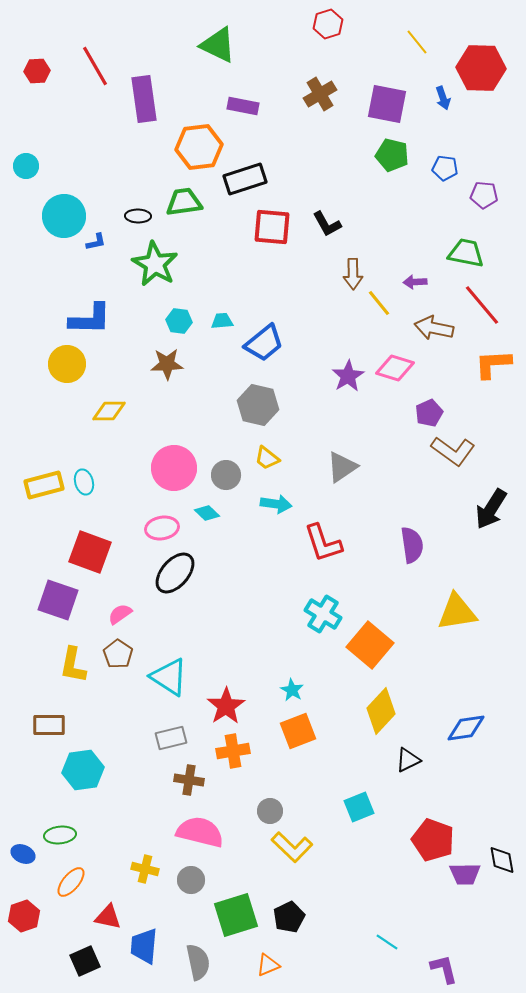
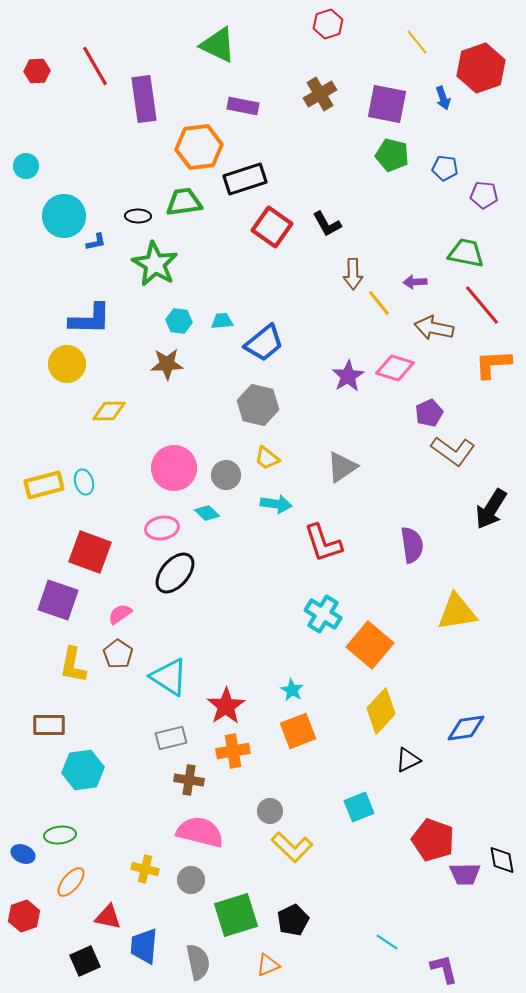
red hexagon at (481, 68): rotated 21 degrees counterclockwise
red square at (272, 227): rotated 30 degrees clockwise
black pentagon at (289, 917): moved 4 px right, 3 px down
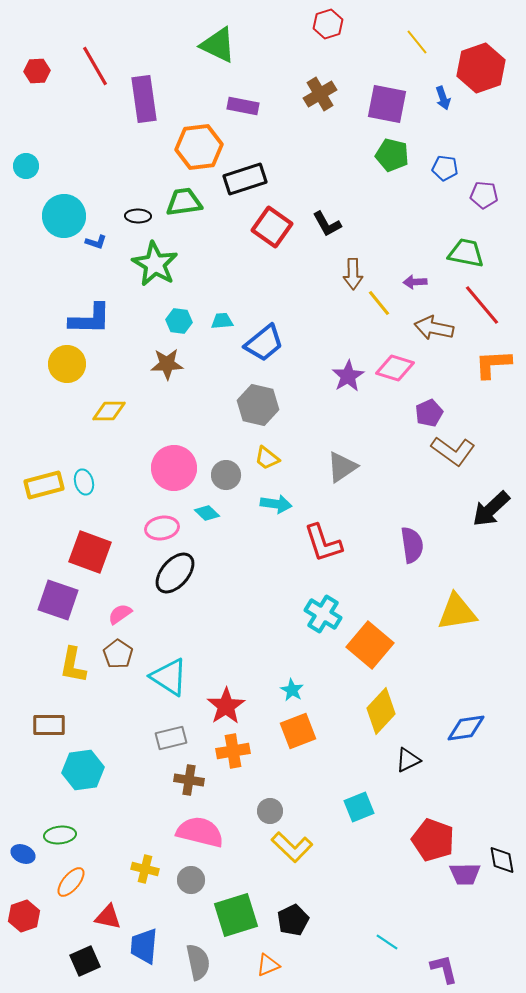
blue L-shape at (96, 242): rotated 30 degrees clockwise
black arrow at (491, 509): rotated 15 degrees clockwise
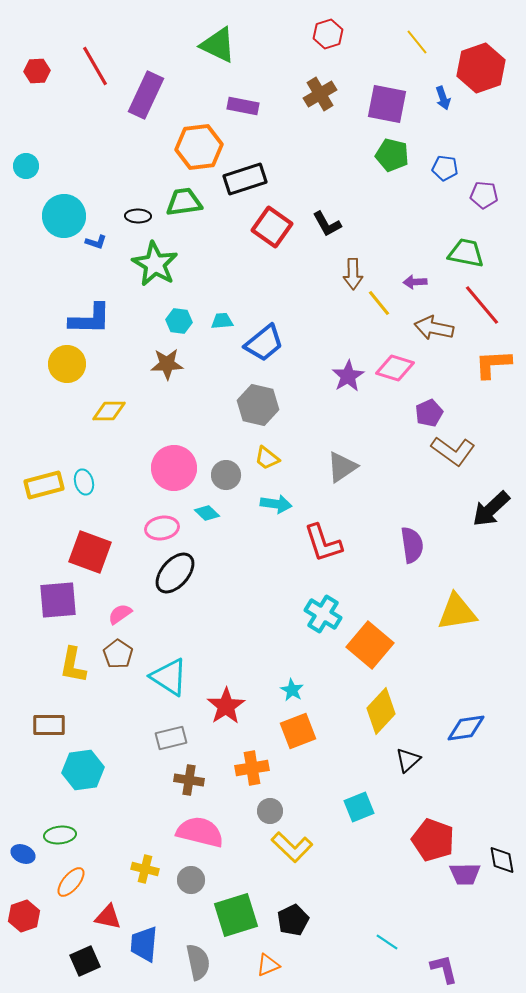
red hexagon at (328, 24): moved 10 px down
purple rectangle at (144, 99): moved 2 px right, 4 px up; rotated 33 degrees clockwise
purple square at (58, 600): rotated 24 degrees counterclockwise
orange cross at (233, 751): moved 19 px right, 17 px down
black triangle at (408, 760): rotated 16 degrees counterclockwise
blue trapezoid at (144, 946): moved 2 px up
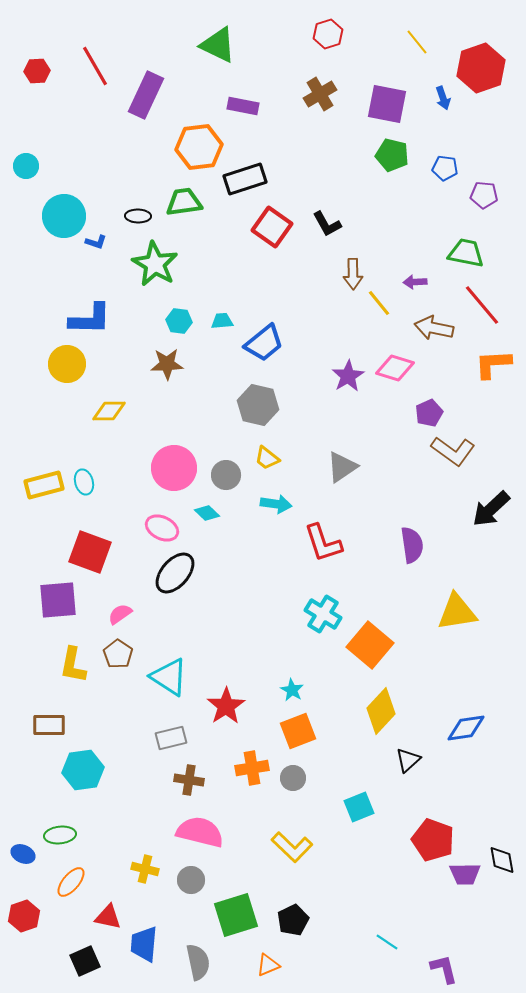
pink ellipse at (162, 528): rotated 36 degrees clockwise
gray circle at (270, 811): moved 23 px right, 33 px up
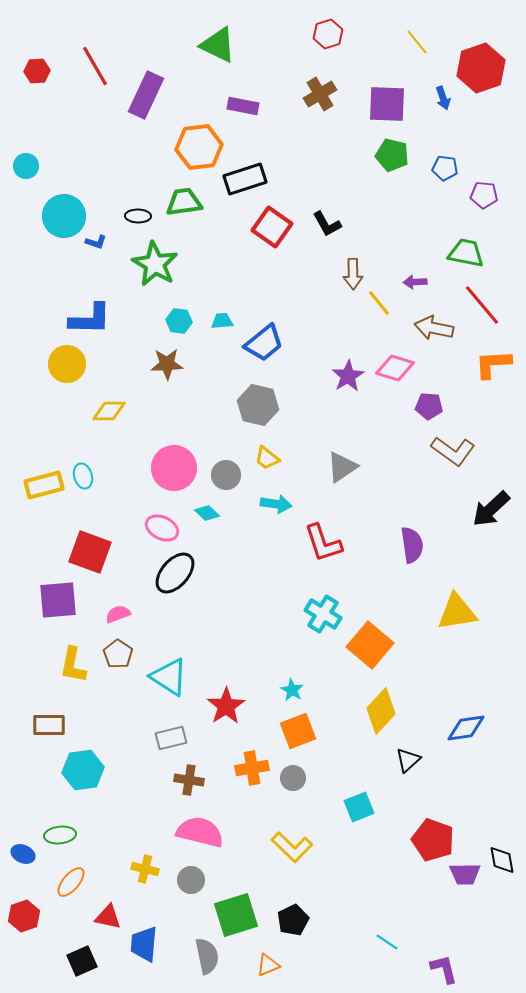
purple square at (387, 104): rotated 9 degrees counterclockwise
purple pentagon at (429, 413): moved 7 px up; rotated 28 degrees clockwise
cyan ellipse at (84, 482): moved 1 px left, 6 px up
pink semicircle at (120, 614): moved 2 px left; rotated 15 degrees clockwise
black square at (85, 961): moved 3 px left
gray semicircle at (198, 962): moved 9 px right, 6 px up
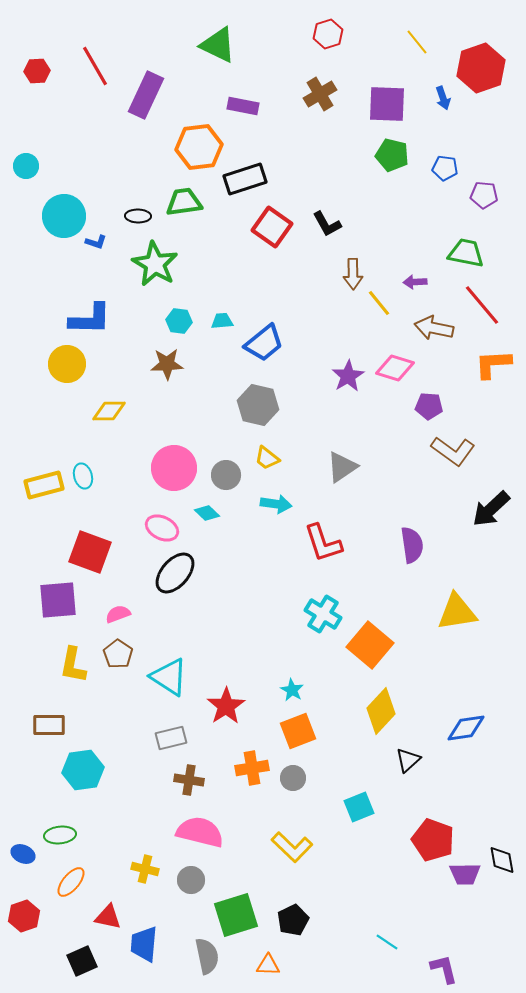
orange triangle at (268, 965): rotated 25 degrees clockwise
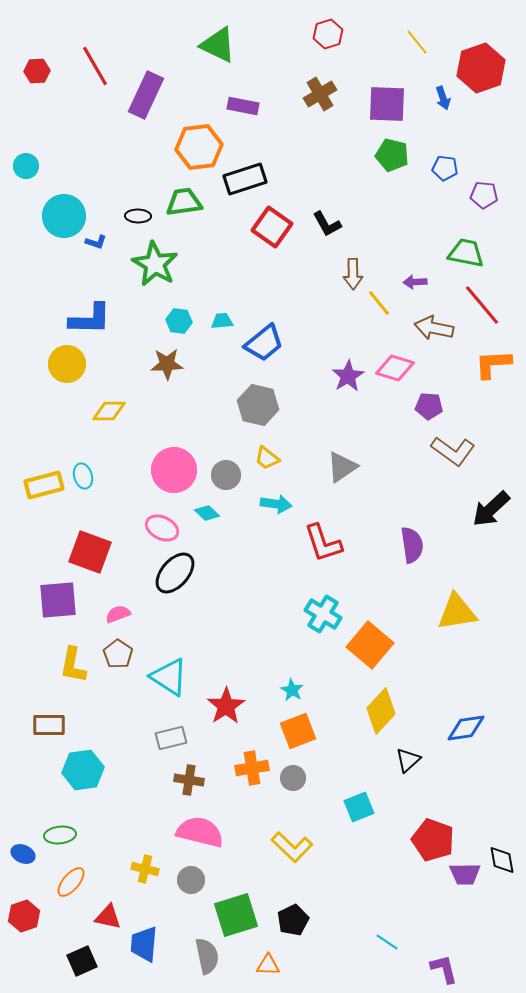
pink circle at (174, 468): moved 2 px down
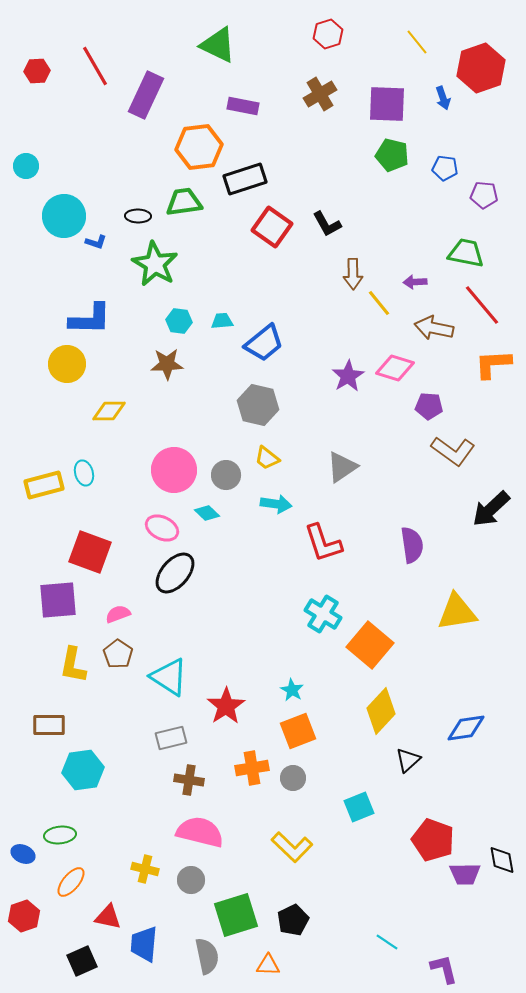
cyan ellipse at (83, 476): moved 1 px right, 3 px up
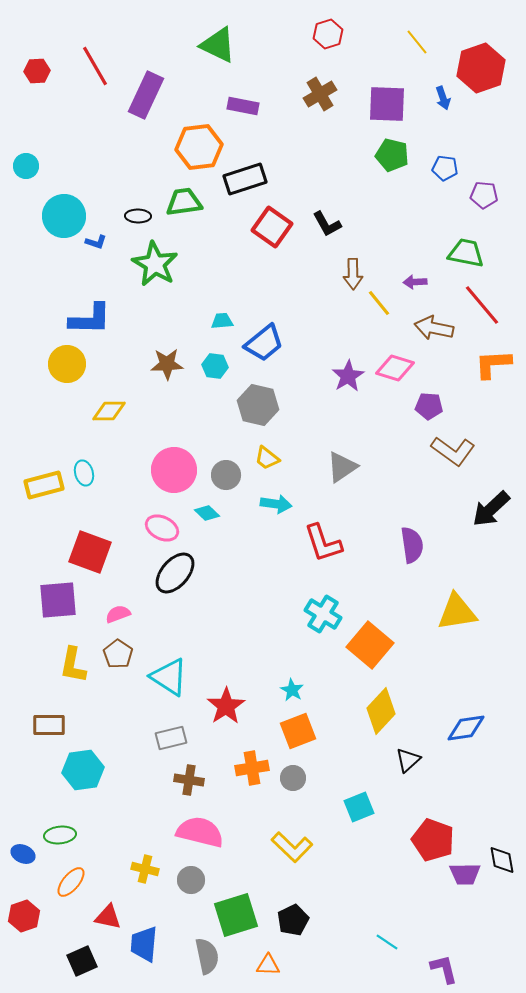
cyan hexagon at (179, 321): moved 36 px right, 45 px down
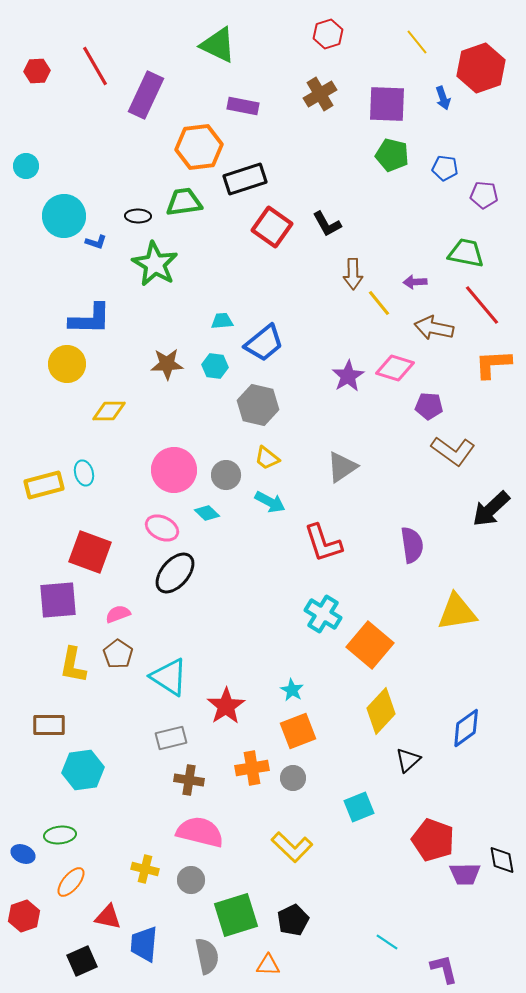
cyan arrow at (276, 504): moved 6 px left, 2 px up; rotated 20 degrees clockwise
blue diamond at (466, 728): rotated 27 degrees counterclockwise
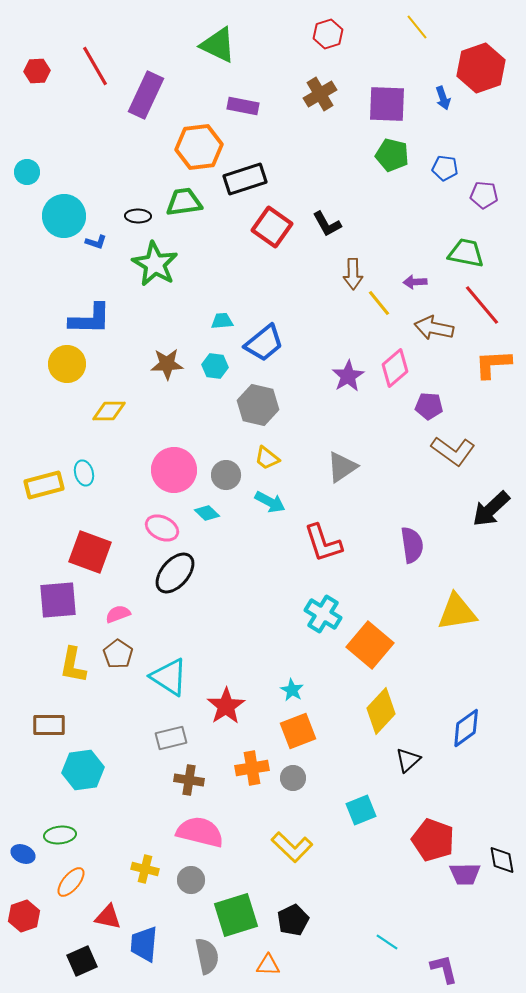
yellow line at (417, 42): moved 15 px up
cyan circle at (26, 166): moved 1 px right, 6 px down
pink diamond at (395, 368): rotated 57 degrees counterclockwise
cyan square at (359, 807): moved 2 px right, 3 px down
